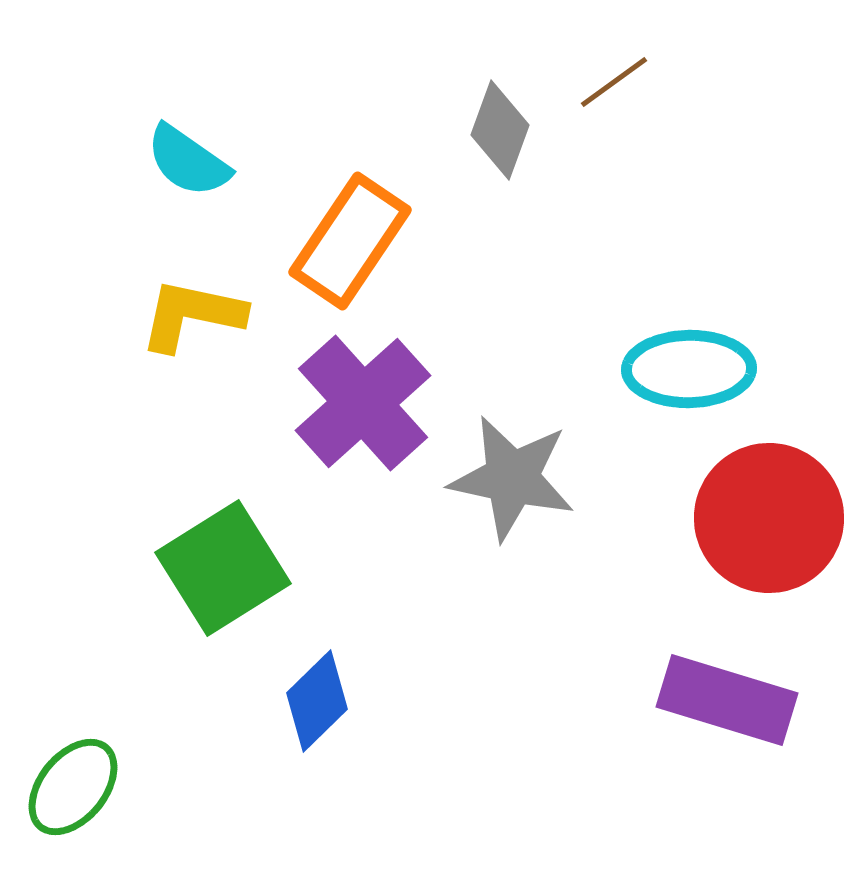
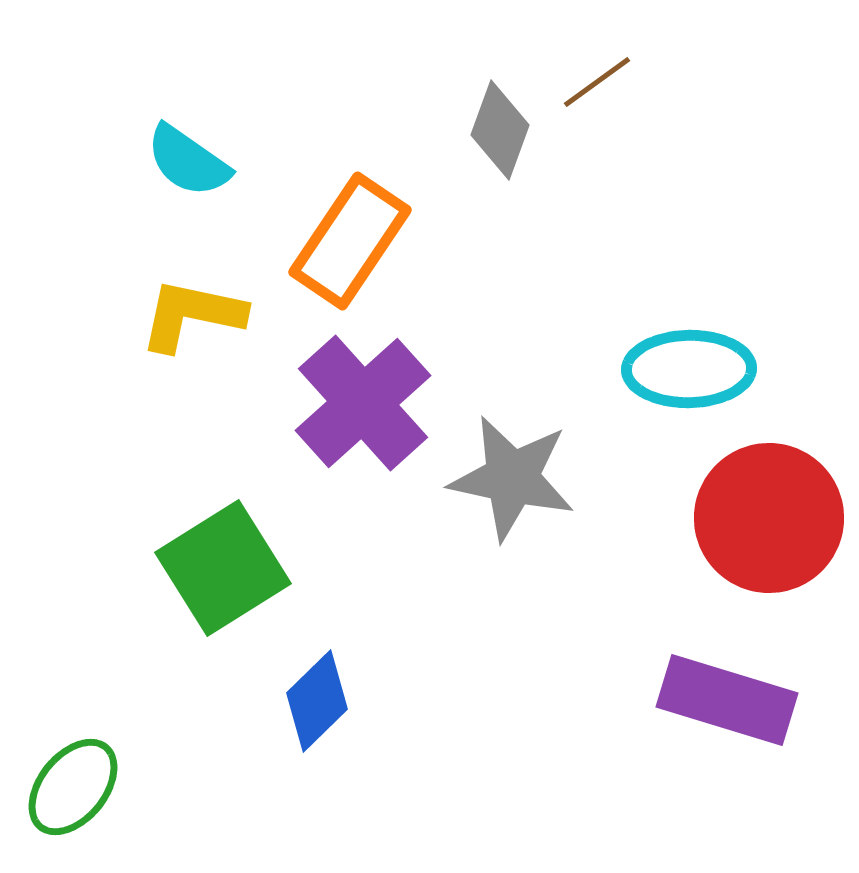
brown line: moved 17 px left
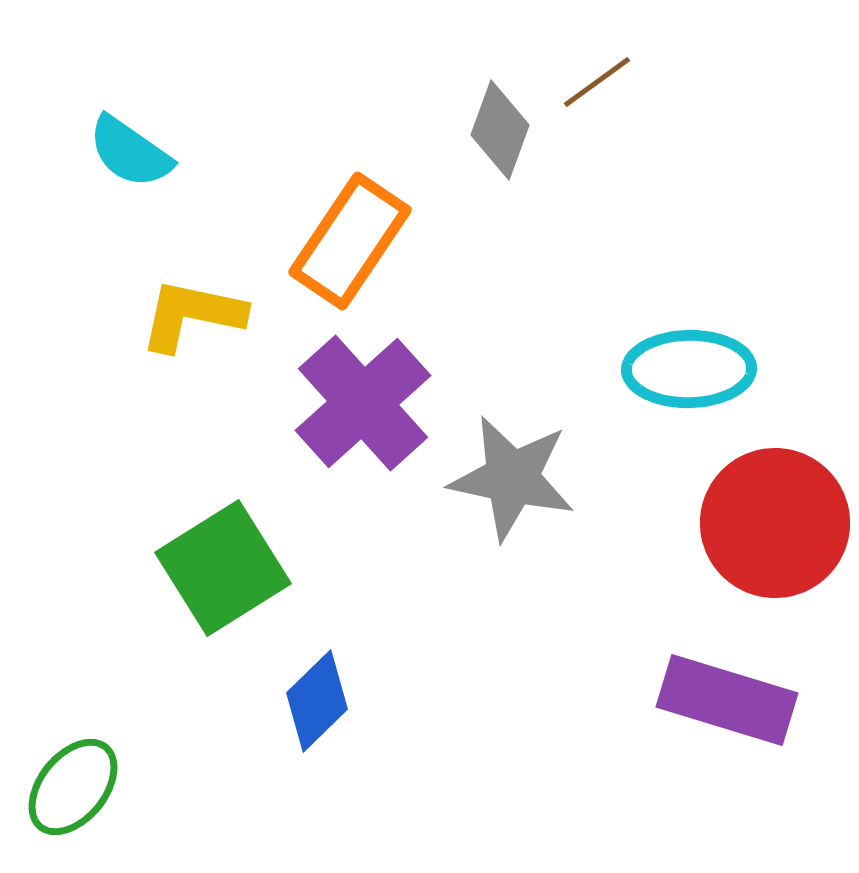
cyan semicircle: moved 58 px left, 9 px up
red circle: moved 6 px right, 5 px down
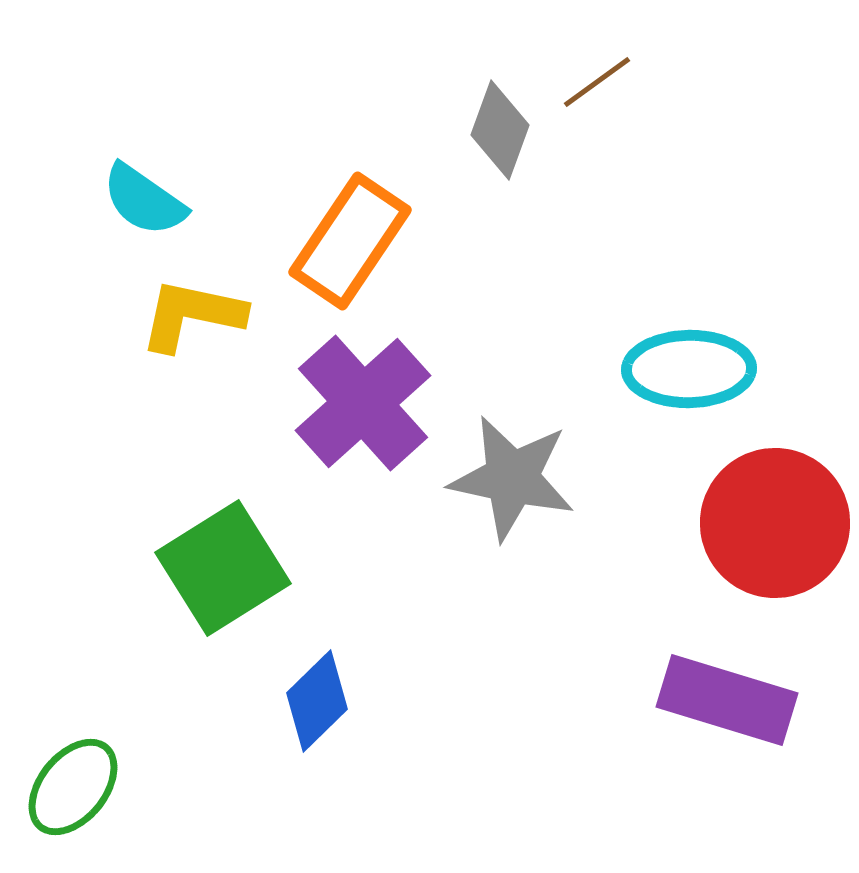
cyan semicircle: moved 14 px right, 48 px down
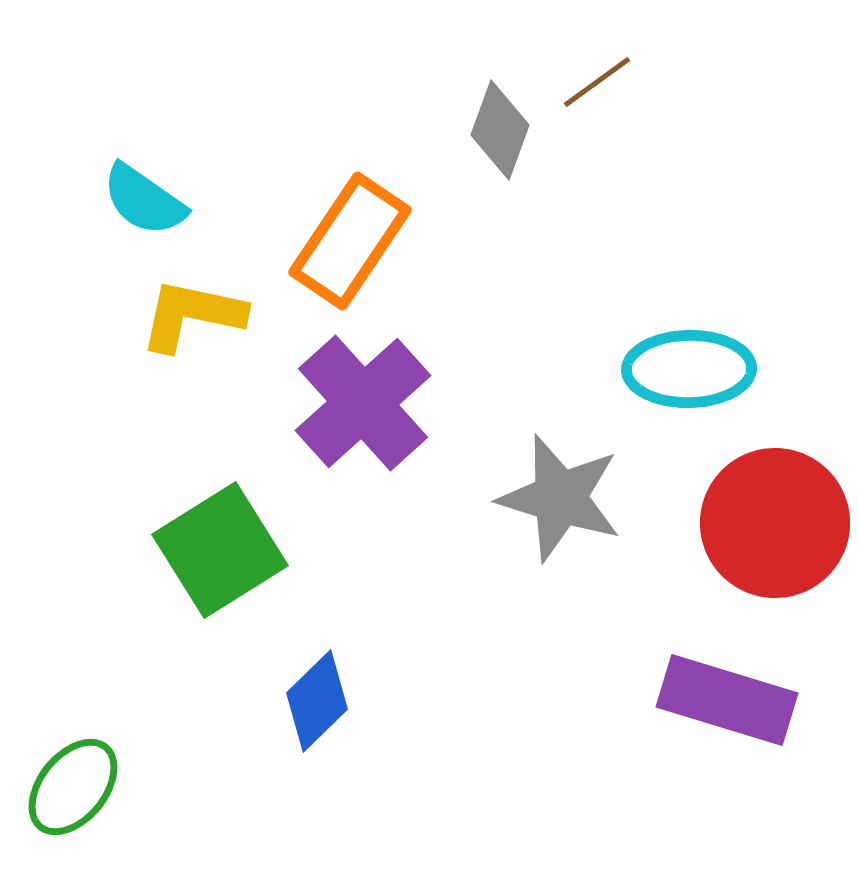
gray star: moved 48 px right, 20 px down; rotated 5 degrees clockwise
green square: moved 3 px left, 18 px up
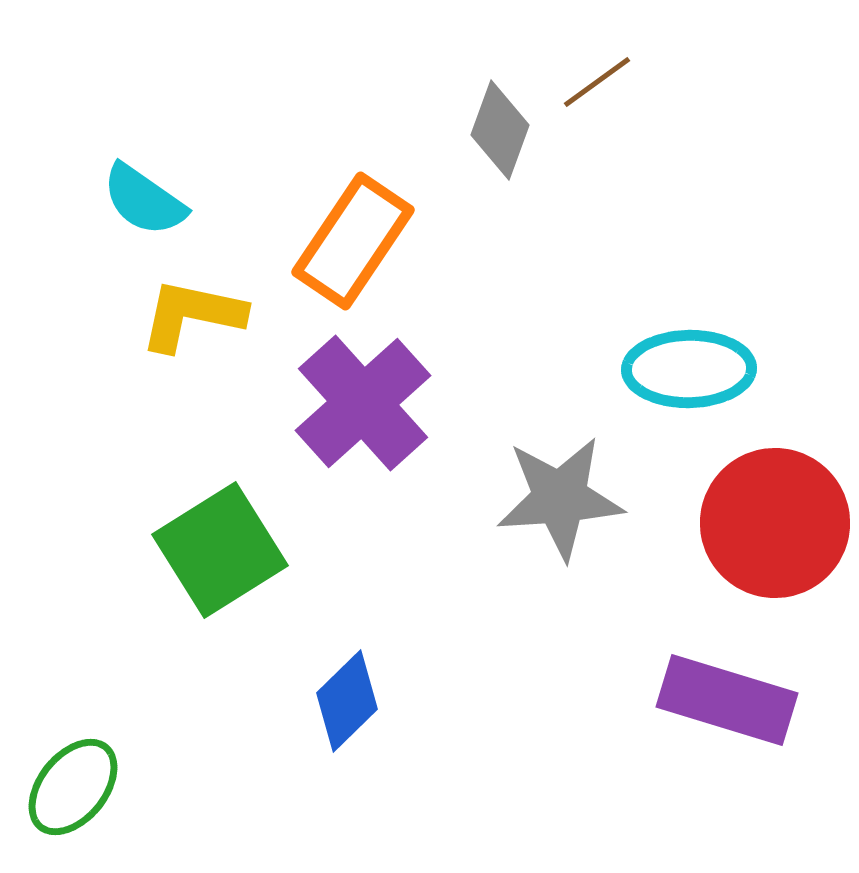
orange rectangle: moved 3 px right
gray star: rotated 21 degrees counterclockwise
blue diamond: moved 30 px right
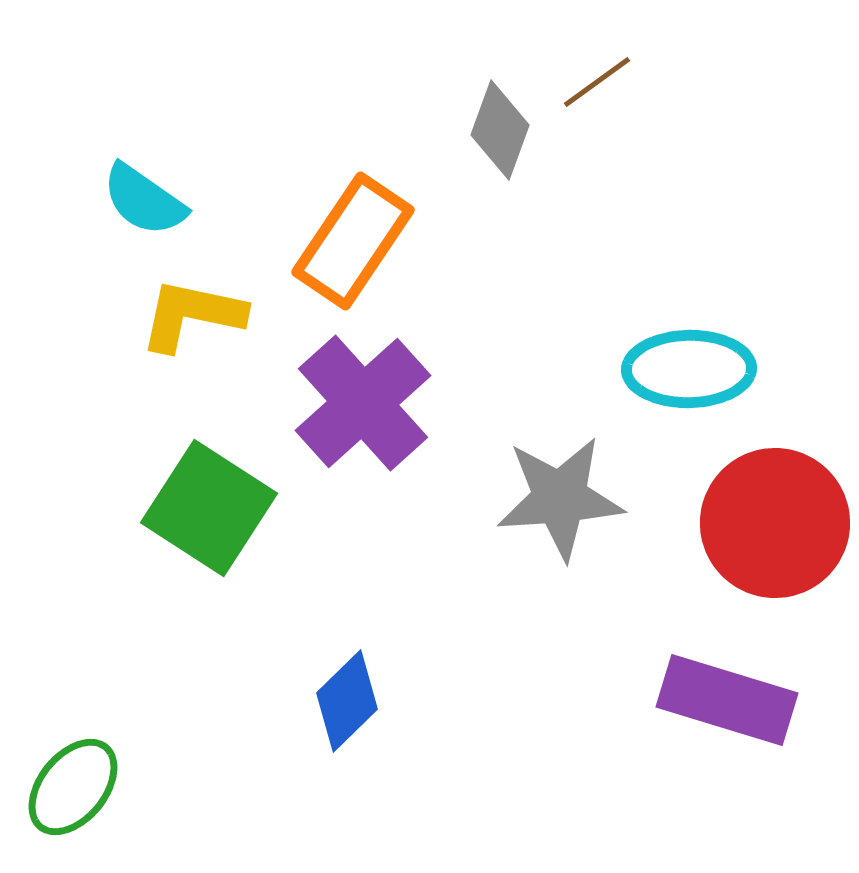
green square: moved 11 px left, 42 px up; rotated 25 degrees counterclockwise
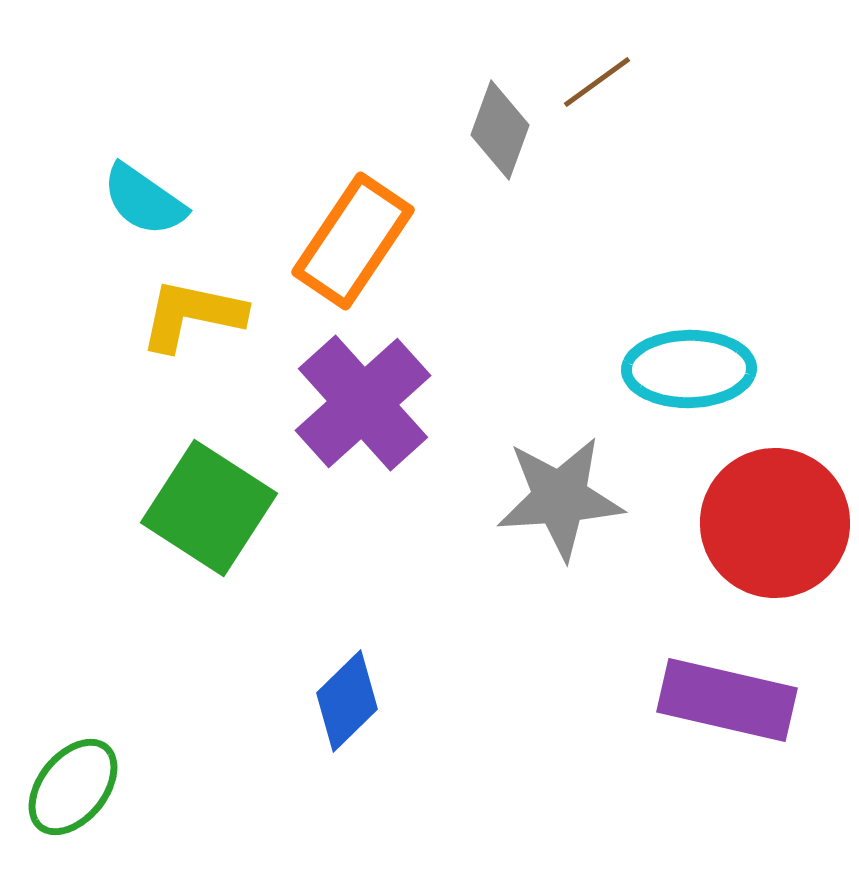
purple rectangle: rotated 4 degrees counterclockwise
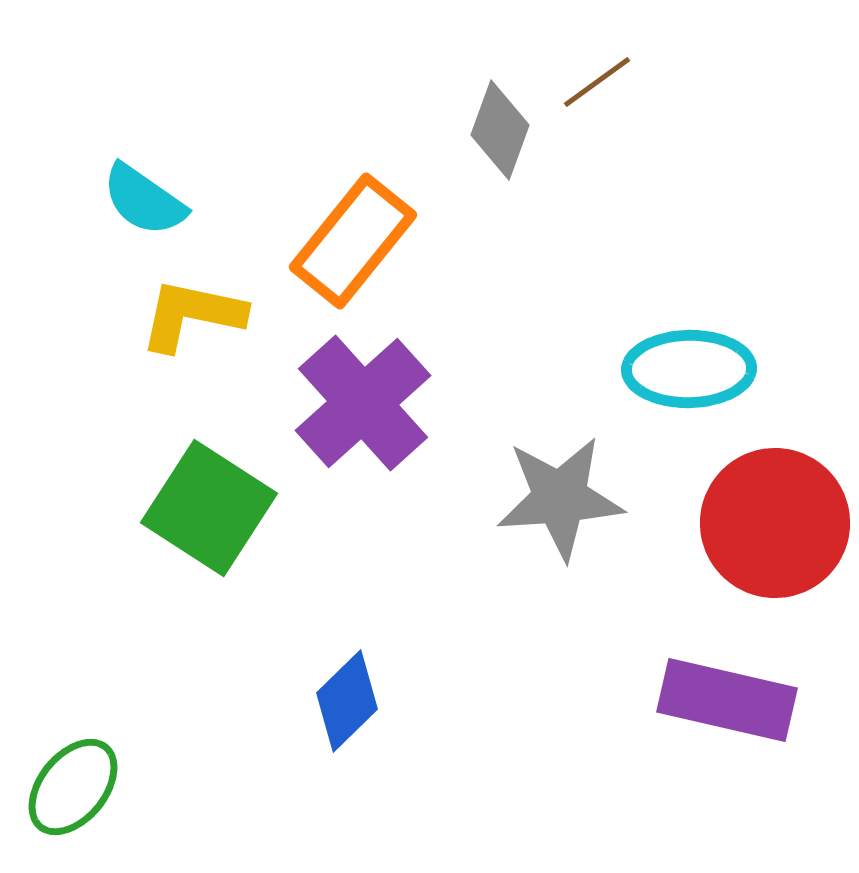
orange rectangle: rotated 5 degrees clockwise
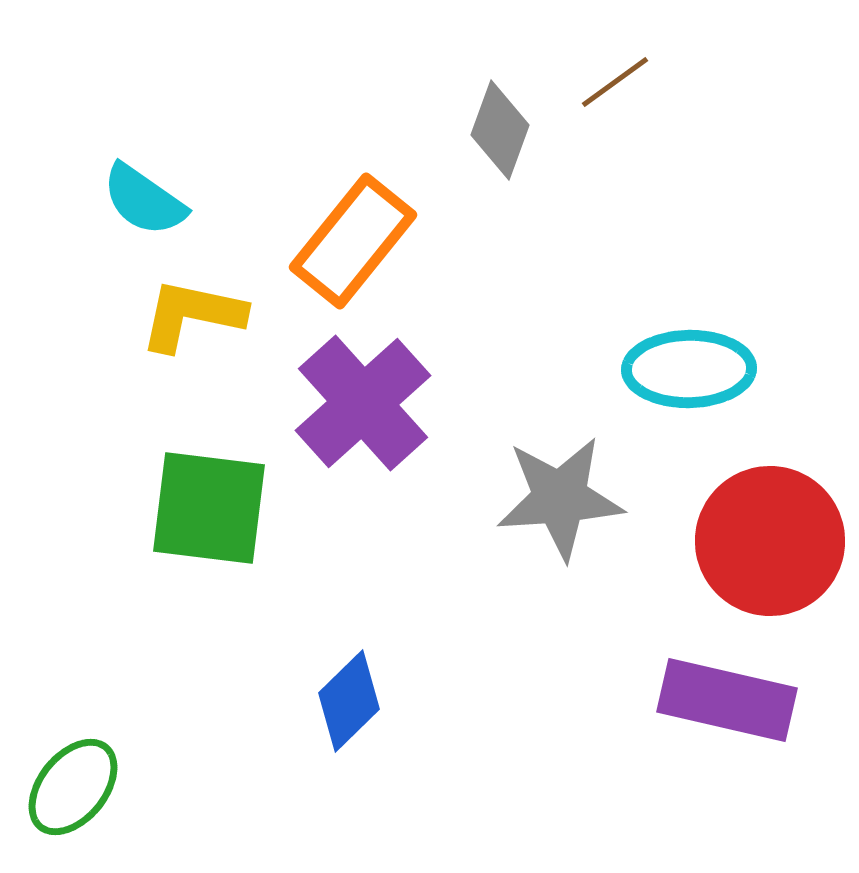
brown line: moved 18 px right
green square: rotated 26 degrees counterclockwise
red circle: moved 5 px left, 18 px down
blue diamond: moved 2 px right
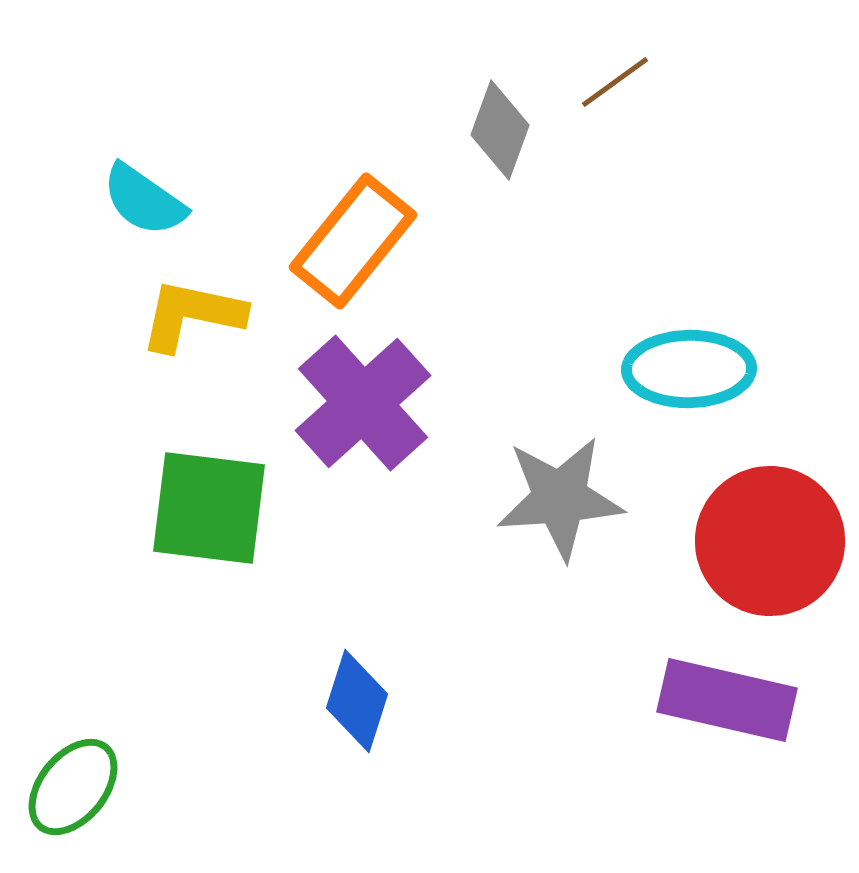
blue diamond: moved 8 px right; rotated 28 degrees counterclockwise
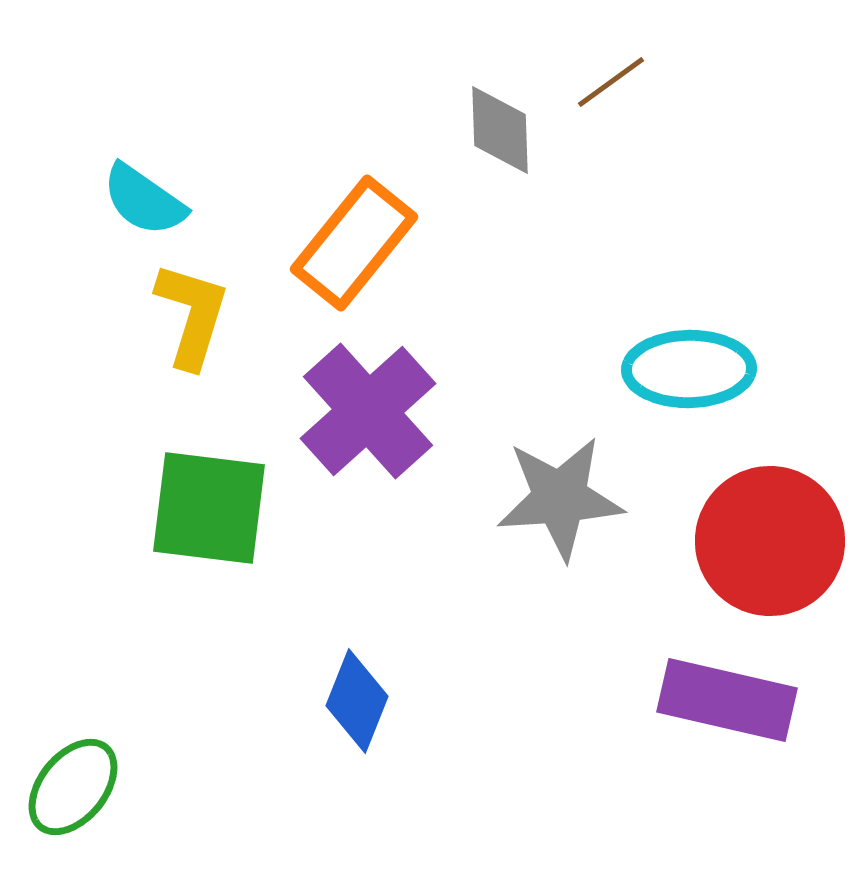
brown line: moved 4 px left
gray diamond: rotated 22 degrees counterclockwise
orange rectangle: moved 1 px right, 2 px down
yellow L-shape: rotated 95 degrees clockwise
purple cross: moved 5 px right, 8 px down
blue diamond: rotated 4 degrees clockwise
